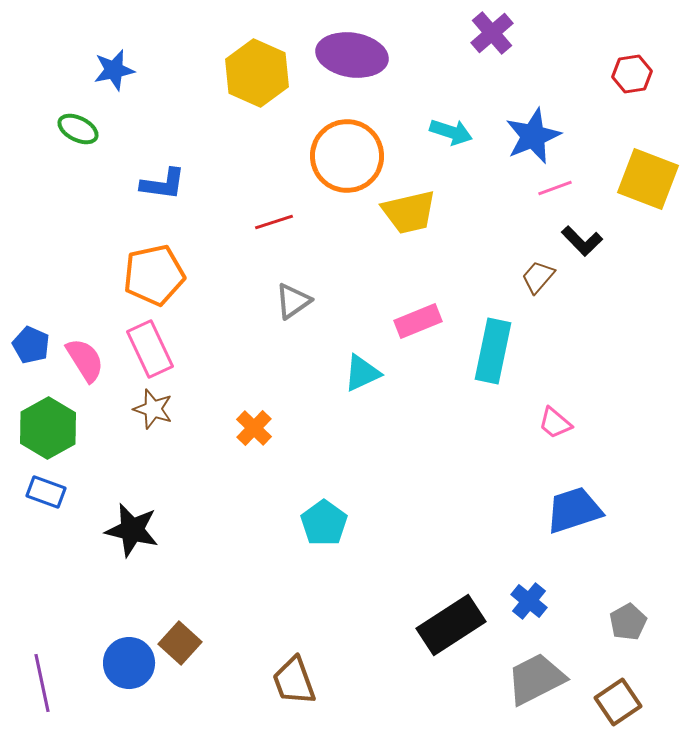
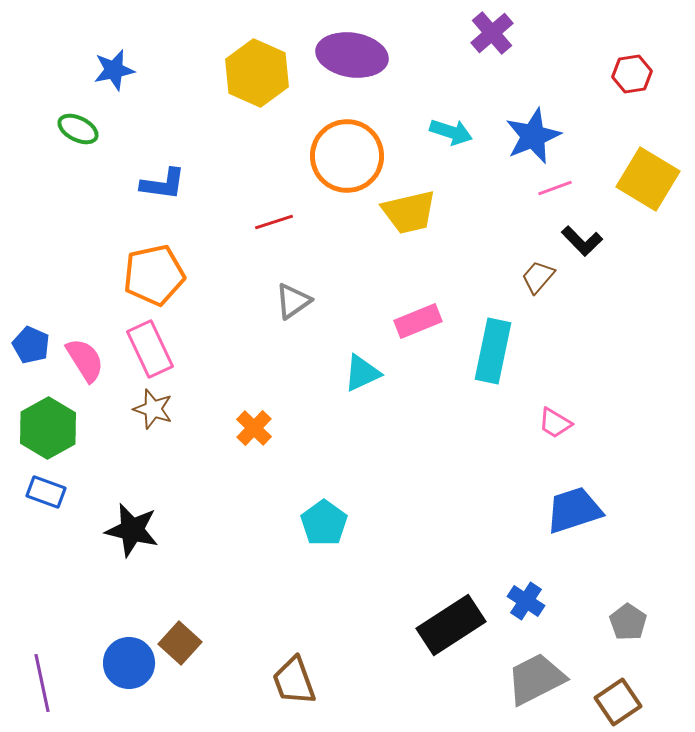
yellow square at (648, 179): rotated 10 degrees clockwise
pink trapezoid at (555, 423): rotated 9 degrees counterclockwise
blue cross at (529, 601): moved 3 px left; rotated 6 degrees counterclockwise
gray pentagon at (628, 622): rotated 9 degrees counterclockwise
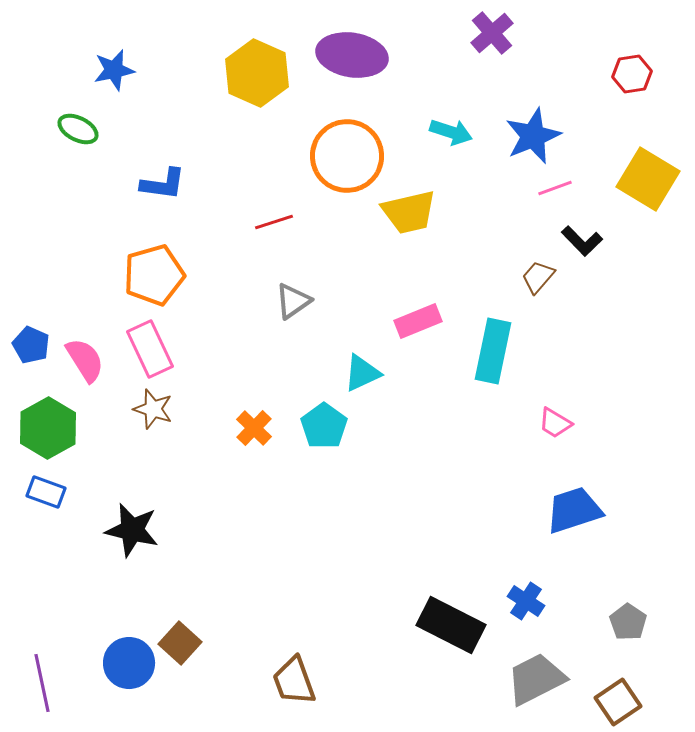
orange pentagon at (154, 275): rotated 4 degrees counterclockwise
cyan pentagon at (324, 523): moved 97 px up
black rectangle at (451, 625): rotated 60 degrees clockwise
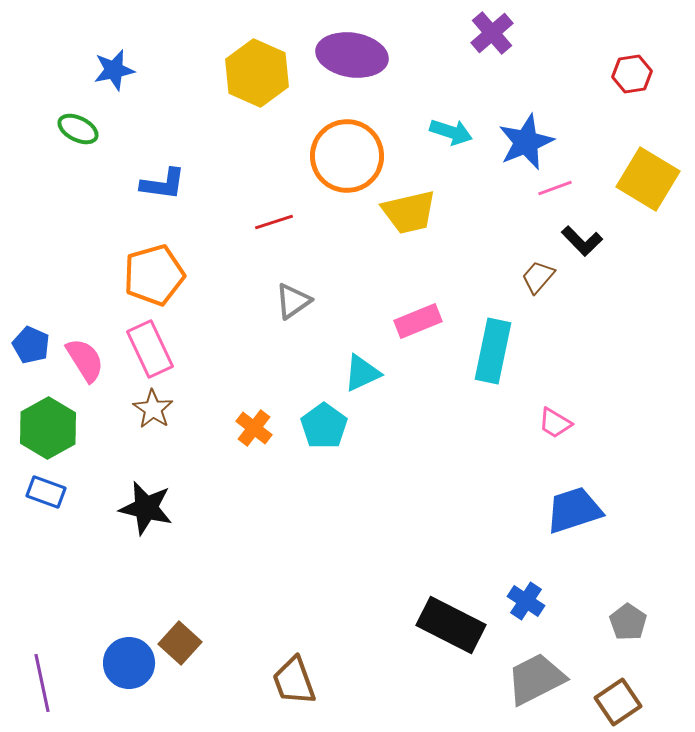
blue star at (533, 136): moved 7 px left, 6 px down
brown star at (153, 409): rotated 15 degrees clockwise
orange cross at (254, 428): rotated 6 degrees counterclockwise
black star at (132, 530): moved 14 px right, 22 px up
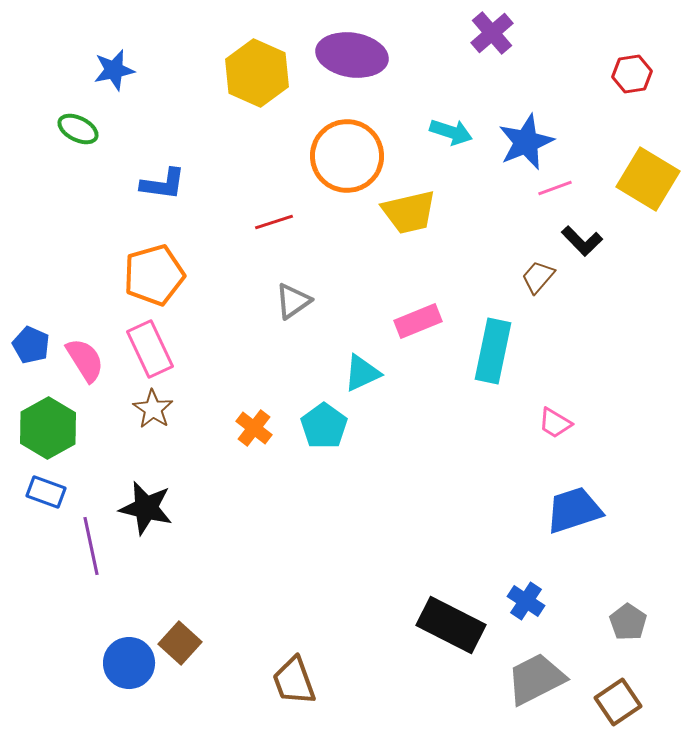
purple line at (42, 683): moved 49 px right, 137 px up
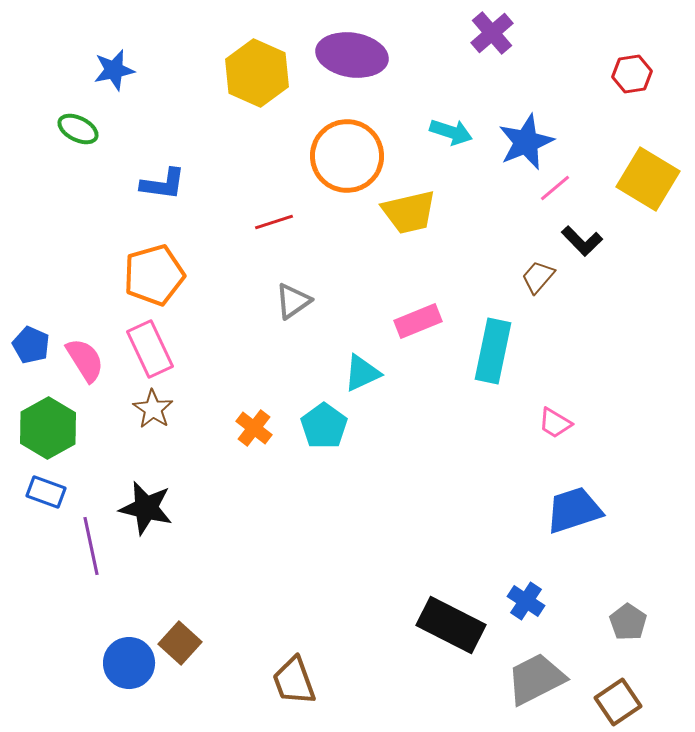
pink line at (555, 188): rotated 20 degrees counterclockwise
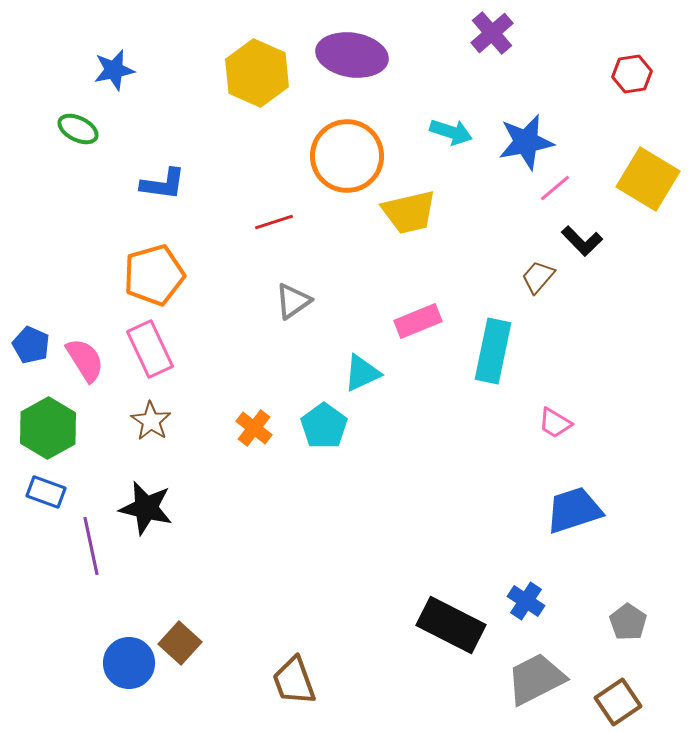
blue star at (526, 142): rotated 12 degrees clockwise
brown star at (153, 409): moved 2 px left, 12 px down
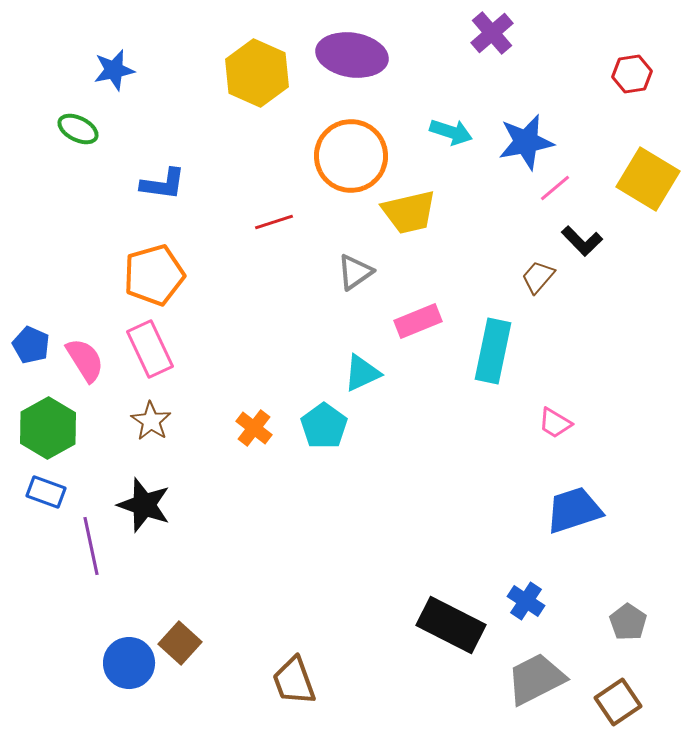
orange circle at (347, 156): moved 4 px right
gray triangle at (293, 301): moved 62 px right, 29 px up
black star at (146, 508): moved 2 px left, 3 px up; rotated 6 degrees clockwise
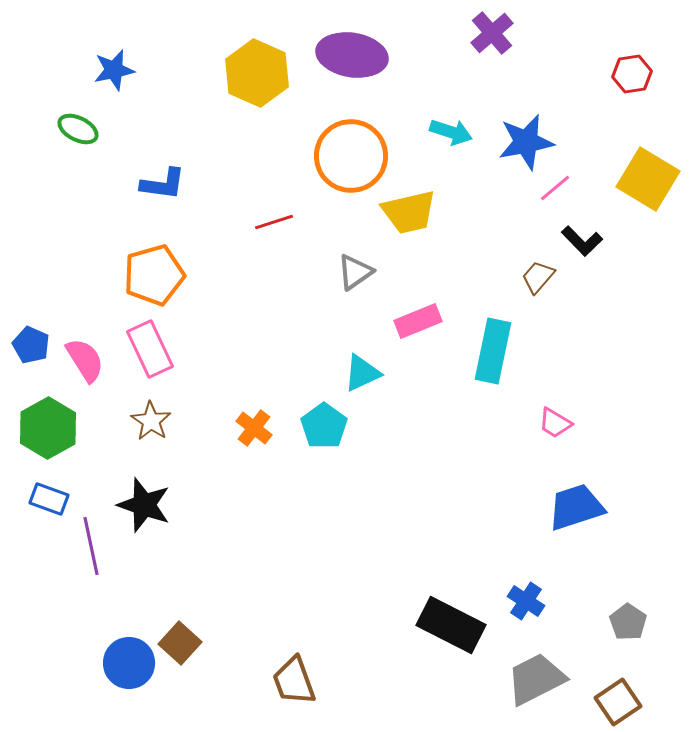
blue rectangle at (46, 492): moved 3 px right, 7 px down
blue trapezoid at (574, 510): moved 2 px right, 3 px up
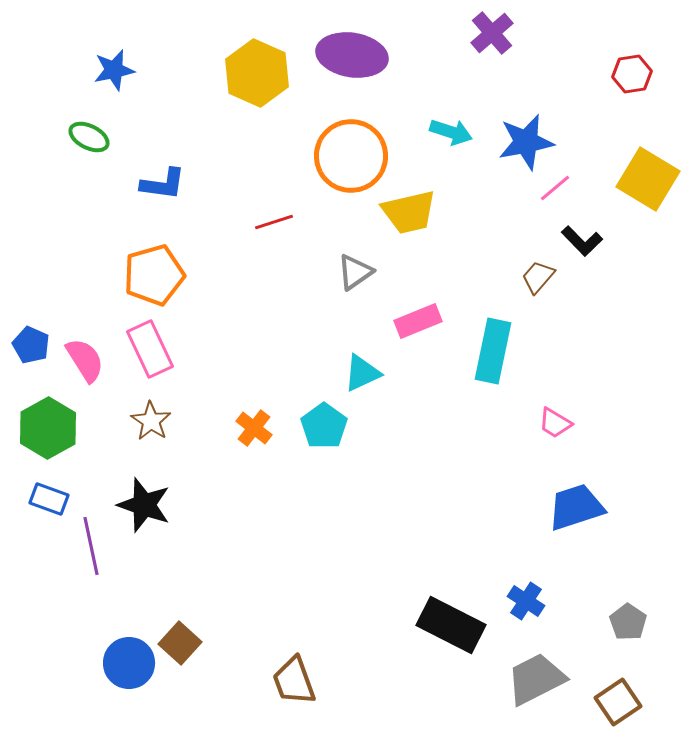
green ellipse at (78, 129): moved 11 px right, 8 px down
